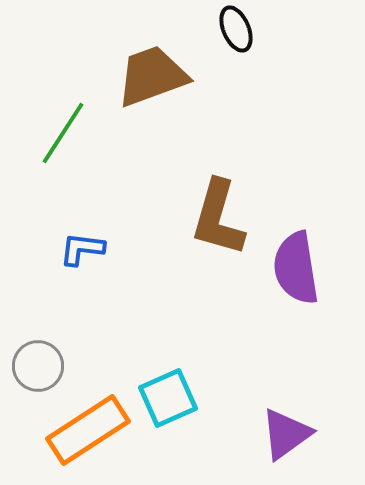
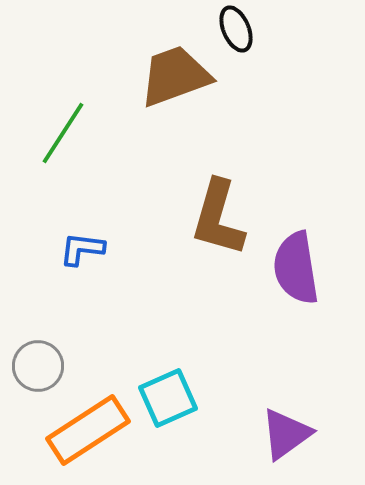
brown trapezoid: moved 23 px right
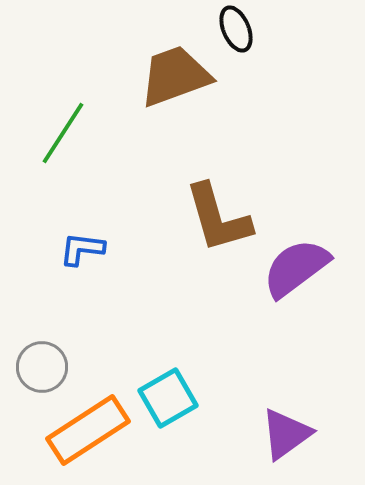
brown L-shape: rotated 32 degrees counterclockwise
purple semicircle: rotated 62 degrees clockwise
gray circle: moved 4 px right, 1 px down
cyan square: rotated 6 degrees counterclockwise
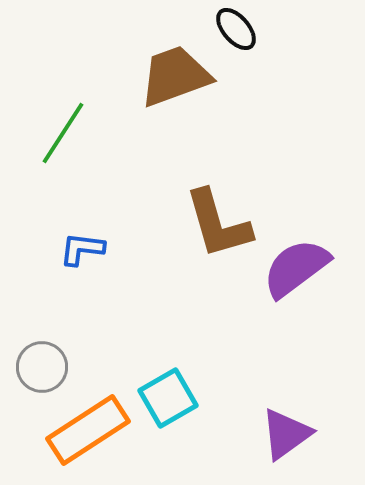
black ellipse: rotated 18 degrees counterclockwise
brown L-shape: moved 6 px down
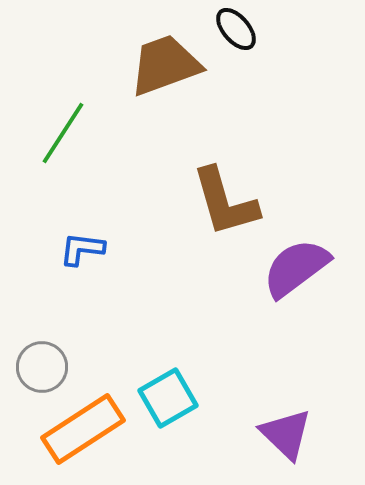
brown trapezoid: moved 10 px left, 11 px up
brown L-shape: moved 7 px right, 22 px up
orange rectangle: moved 5 px left, 1 px up
purple triangle: rotated 40 degrees counterclockwise
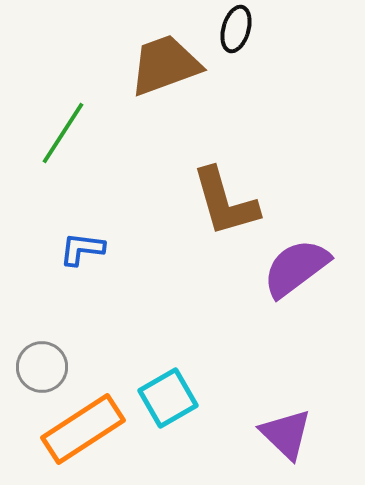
black ellipse: rotated 57 degrees clockwise
